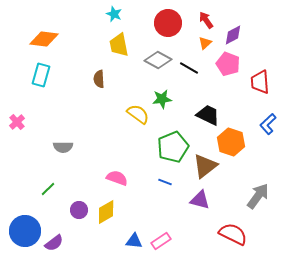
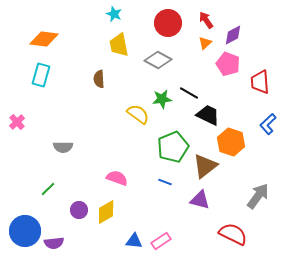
black line: moved 25 px down
purple semicircle: rotated 30 degrees clockwise
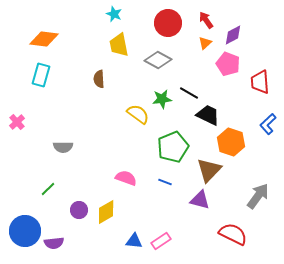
brown triangle: moved 4 px right, 4 px down; rotated 8 degrees counterclockwise
pink semicircle: moved 9 px right
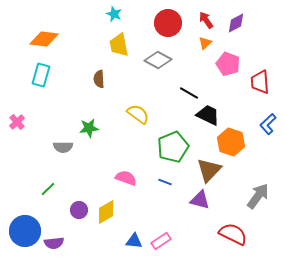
purple diamond: moved 3 px right, 12 px up
green star: moved 73 px left, 29 px down
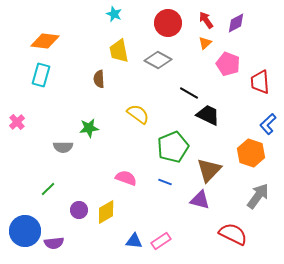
orange diamond: moved 1 px right, 2 px down
yellow trapezoid: moved 6 px down
orange hexagon: moved 20 px right, 11 px down
